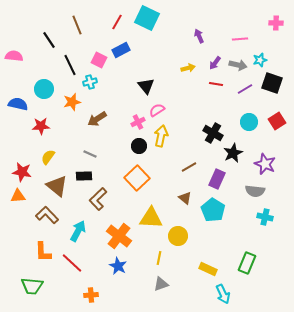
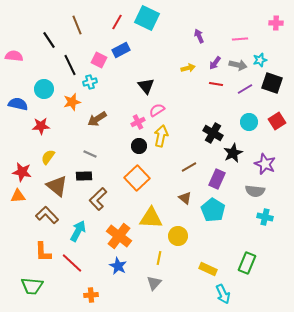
gray triangle at (161, 284): moved 7 px left, 1 px up; rotated 28 degrees counterclockwise
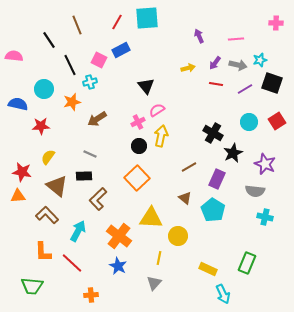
cyan square at (147, 18): rotated 30 degrees counterclockwise
pink line at (240, 39): moved 4 px left
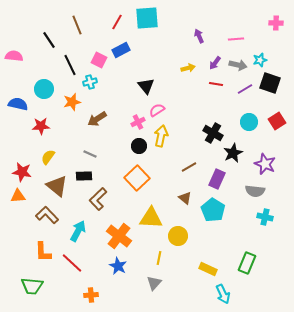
black square at (272, 83): moved 2 px left
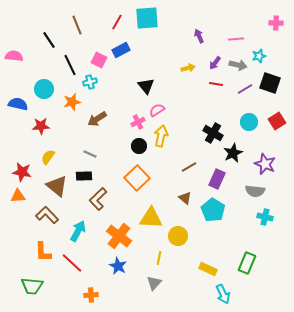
cyan star at (260, 60): moved 1 px left, 4 px up
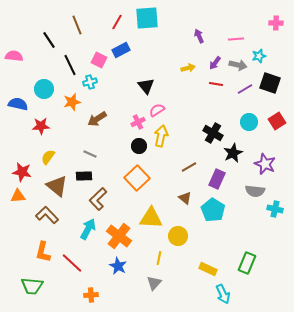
cyan cross at (265, 217): moved 10 px right, 8 px up
cyan arrow at (78, 231): moved 10 px right, 2 px up
orange L-shape at (43, 252): rotated 15 degrees clockwise
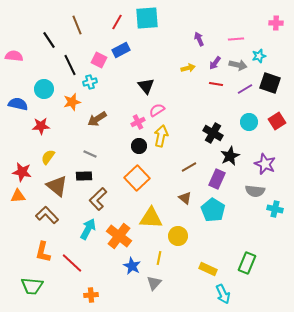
purple arrow at (199, 36): moved 3 px down
black star at (233, 153): moved 3 px left, 3 px down
blue star at (118, 266): moved 14 px right
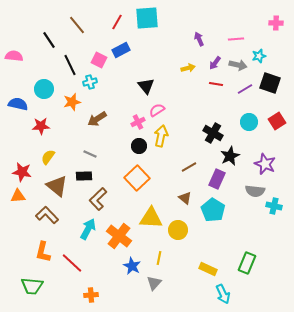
brown line at (77, 25): rotated 18 degrees counterclockwise
cyan cross at (275, 209): moved 1 px left, 3 px up
yellow circle at (178, 236): moved 6 px up
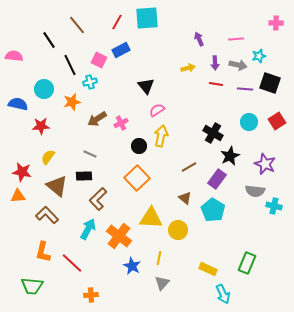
purple arrow at (215, 63): rotated 40 degrees counterclockwise
purple line at (245, 89): rotated 35 degrees clockwise
pink cross at (138, 122): moved 17 px left, 1 px down
purple rectangle at (217, 179): rotated 12 degrees clockwise
gray triangle at (154, 283): moved 8 px right
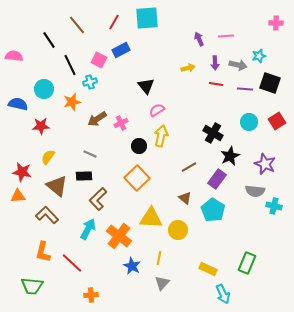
red line at (117, 22): moved 3 px left
pink line at (236, 39): moved 10 px left, 3 px up
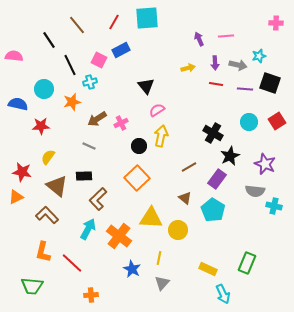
gray line at (90, 154): moved 1 px left, 8 px up
orange triangle at (18, 196): moved 2 px left, 1 px down; rotated 21 degrees counterclockwise
blue star at (132, 266): moved 3 px down
